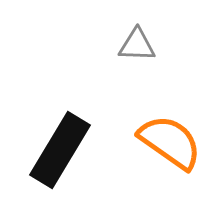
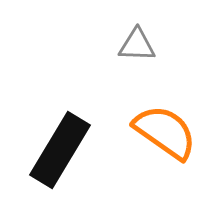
orange semicircle: moved 5 px left, 10 px up
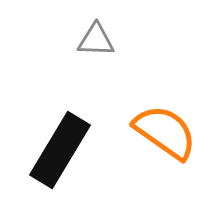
gray triangle: moved 41 px left, 5 px up
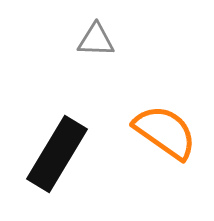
black rectangle: moved 3 px left, 4 px down
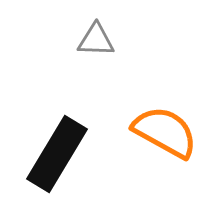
orange semicircle: rotated 6 degrees counterclockwise
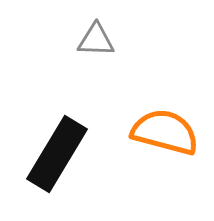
orange semicircle: rotated 14 degrees counterclockwise
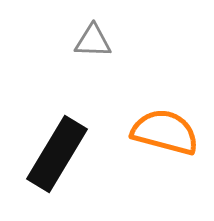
gray triangle: moved 3 px left, 1 px down
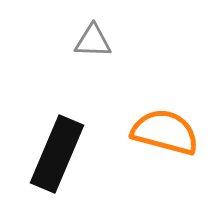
black rectangle: rotated 8 degrees counterclockwise
